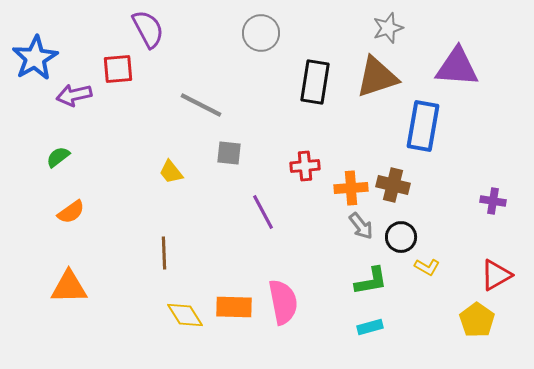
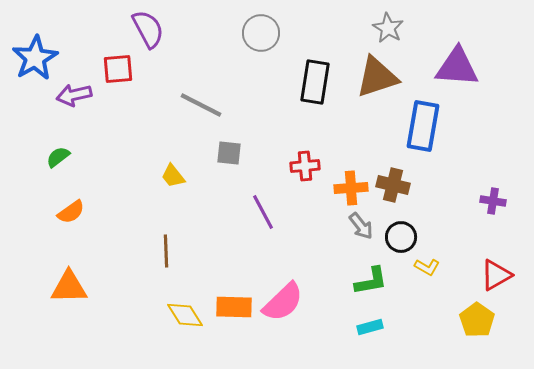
gray star: rotated 24 degrees counterclockwise
yellow trapezoid: moved 2 px right, 4 px down
brown line: moved 2 px right, 2 px up
pink semicircle: rotated 57 degrees clockwise
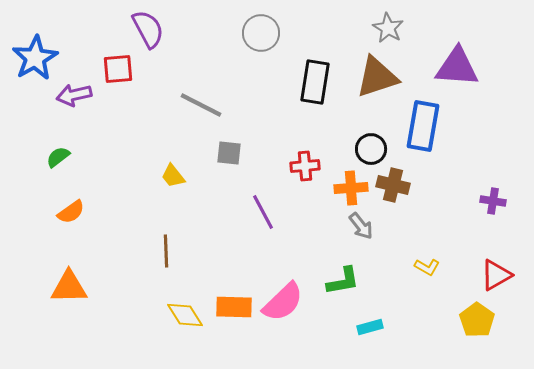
black circle: moved 30 px left, 88 px up
green L-shape: moved 28 px left
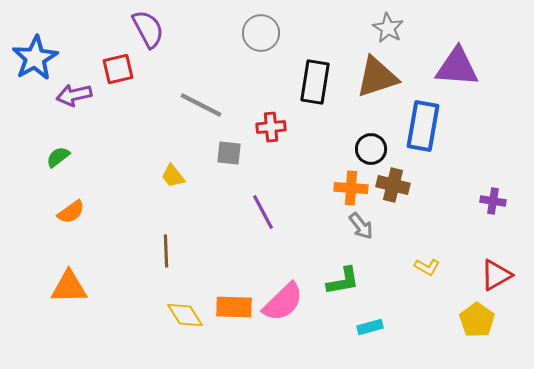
red square: rotated 8 degrees counterclockwise
red cross: moved 34 px left, 39 px up
orange cross: rotated 8 degrees clockwise
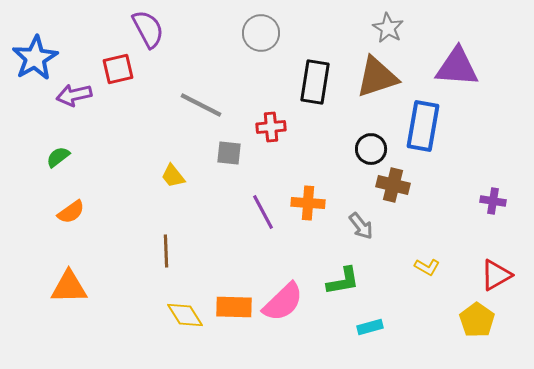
orange cross: moved 43 px left, 15 px down
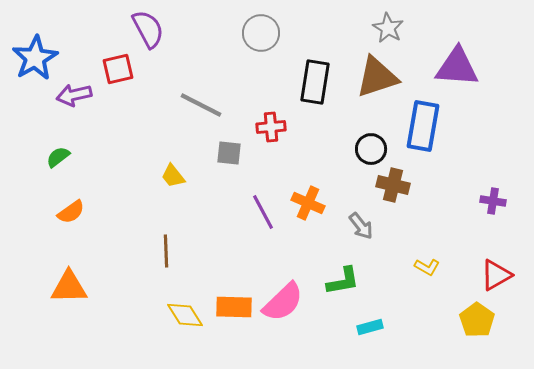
orange cross: rotated 20 degrees clockwise
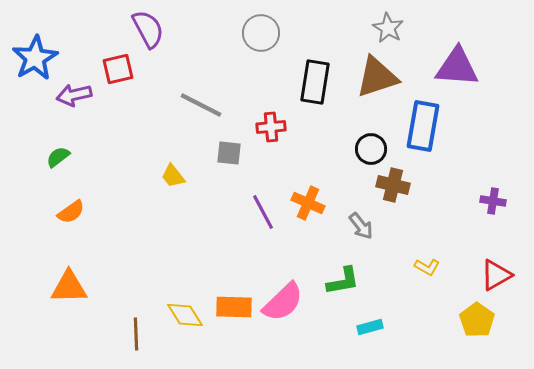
brown line: moved 30 px left, 83 px down
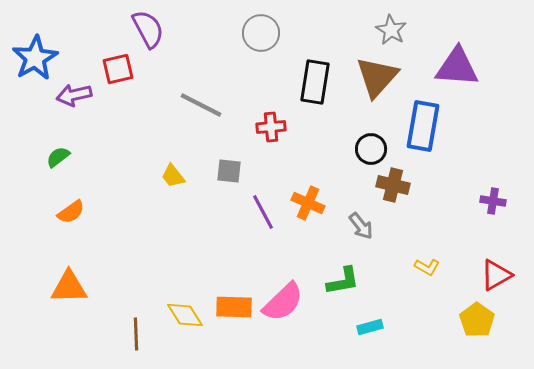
gray star: moved 3 px right, 2 px down
brown triangle: rotated 30 degrees counterclockwise
gray square: moved 18 px down
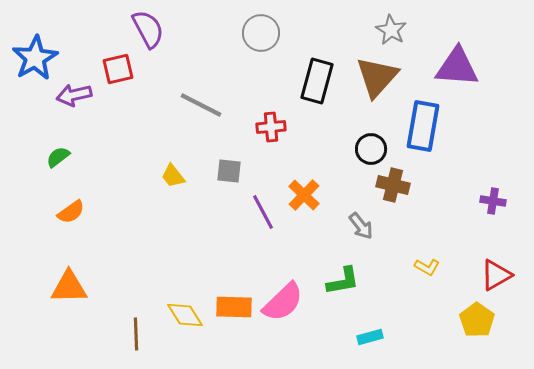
black rectangle: moved 2 px right, 1 px up; rotated 6 degrees clockwise
orange cross: moved 4 px left, 8 px up; rotated 20 degrees clockwise
cyan rectangle: moved 10 px down
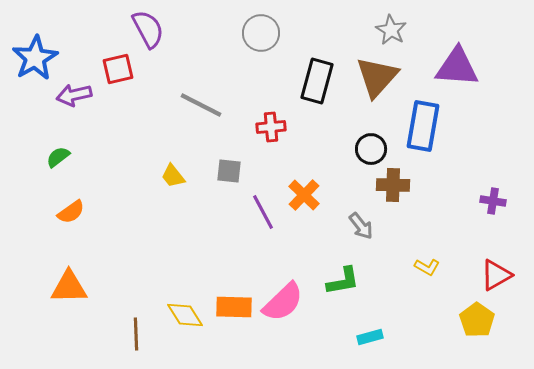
brown cross: rotated 12 degrees counterclockwise
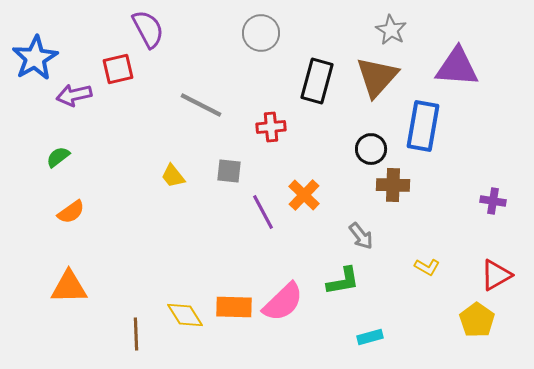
gray arrow: moved 10 px down
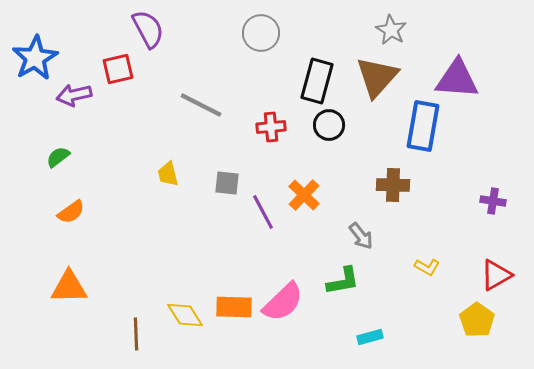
purple triangle: moved 12 px down
black circle: moved 42 px left, 24 px up
gray square: moved 2 px left, 12 px down
yellow trapezoid: moved 5 px left, 2 px up; rotated 24 degrees clockwise
